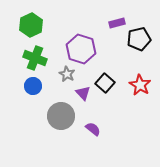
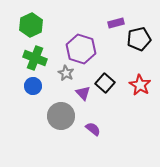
purple rectangle: moved 1 px left
gray star: moved 1 px left, 1 px up
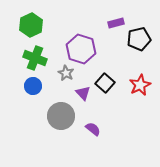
red star: rotated 15 degrees clockwise
